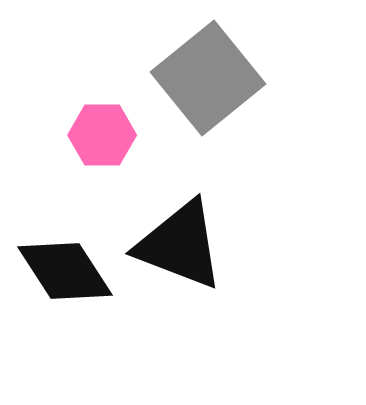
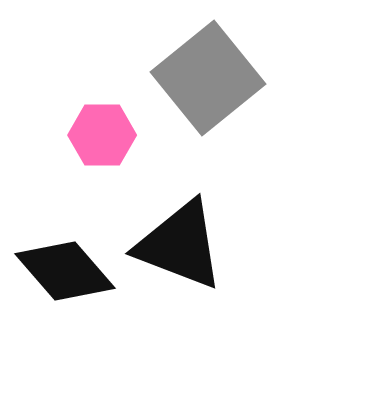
black diamond: rotated 8 degrees counterclockwise
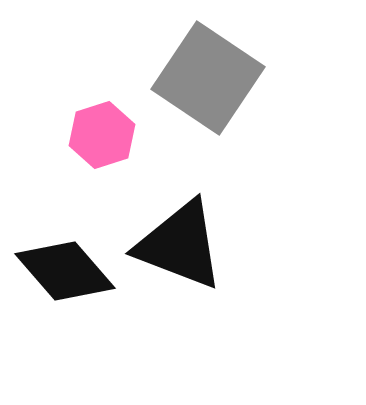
gray square: rotated 17 degrees counterclockwise
pink hexagon: rotated 18 degrees counterclockwise
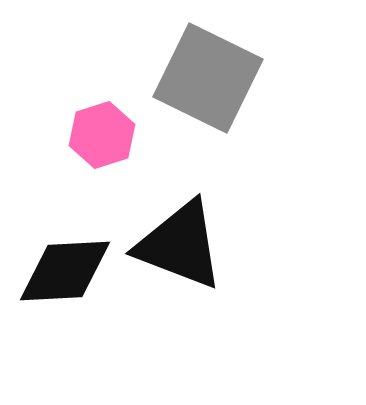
gray square: rotated 8 degrees counterclockwise
black diamond: rotated 52 degrees counterclockwise
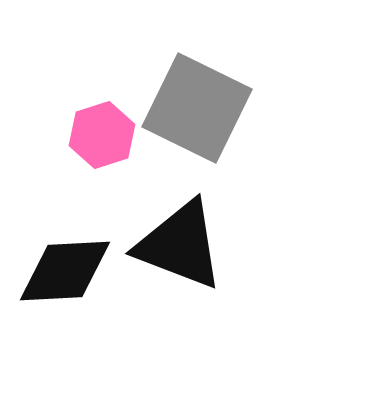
gray square: moved 11 px left, 30 px down
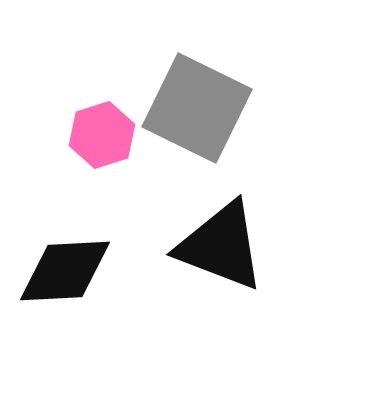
black triangle: moved 41 px right, 1 px down
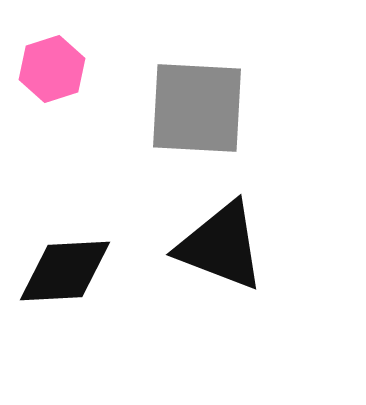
gray square: rotated 23 degrees counterclockwise
pink hexagon: moved 50 px left, 66 px up
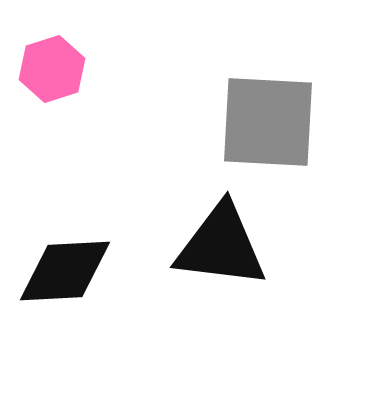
gray square: moved 71 px right, 14 px down
black triangle: rotated 14 degrees counterclockwise
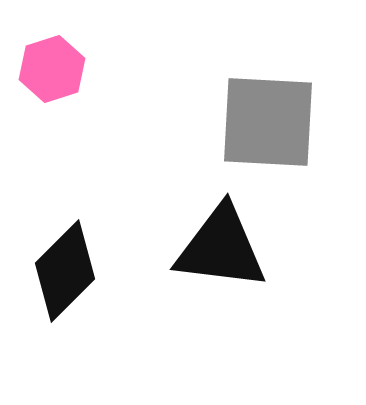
black triangle: moved 2 px down
black diamond: rotated 42 degrees counterclockwise
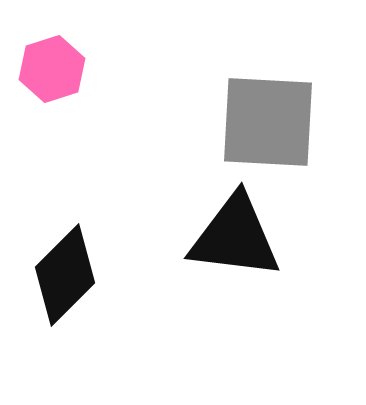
black triangle: moved 14 px right, 11 px up
black diamond: moved 4 px down
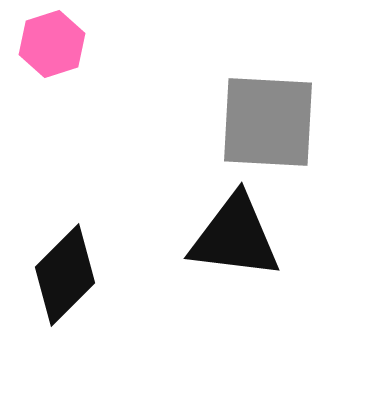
pink hexagon: moved 25 px up
